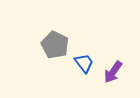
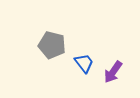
gray pentagon: moved 3 px left; rotated 12 degrees counterclockwise
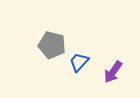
blue trapezoid: moved 5 px left, 1 px up; rotated 100 degrees counterclockwise
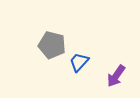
purple arrow: moved 3 px right, 4 px down
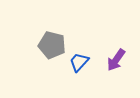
purple arrow: moved 16 px up
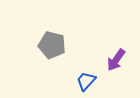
blue trapezoid: moved 7 px right, 19 px down
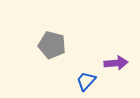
purple arrow: moved 3 px down; rotated 130 degrees counterclockwise
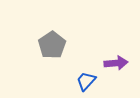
gray pentagon: rotated 24 degrees clockwise
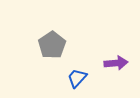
blue trapezoid: moved 9 px left, 3 px up
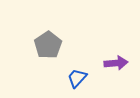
gray pentagon: moved 4 px left
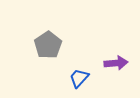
blue trapezoid: moved 2 px right
